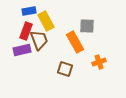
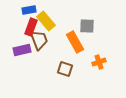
blue rectangle: moved 1 px up
yellow rectangle: rotated 12 degrees counterclockwise
red rectangle: moved 5 px right, 4 px up
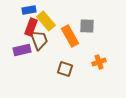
orange rectangle: moved 5 px left, 6 px up
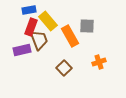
yellow rectangle: moved 2 px right
brown square: moved 1 px left, 1 px up; rotated 28 degrees clockwise
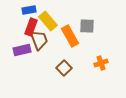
orange cross: moved 2 px right, 1 px down
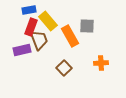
orange cross: rotated 16 degrees clockwise
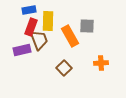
yellow rectangle: rotated 42 degrees clockwise
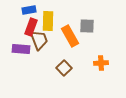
purple rectangle: moved 1 px left, 1 px up; rotated 18 degrees clockwise
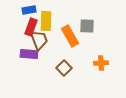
yellow rectangle: moved 2 px left
purple rectangle: moved 8 px right, 5 px down
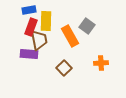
gray square: rotated 35 degrees clockwise
brown trapezoid: rotated 10 degrees clockwise
